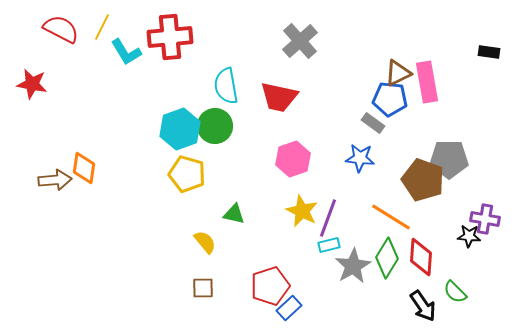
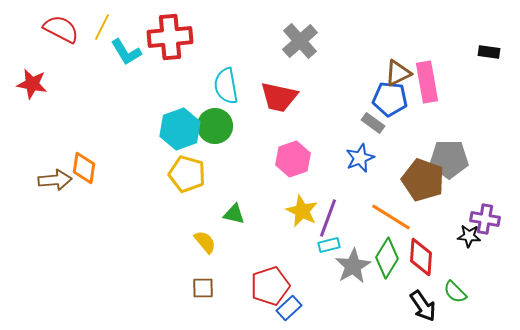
blue star: rotated 28 degrees counterclockwise
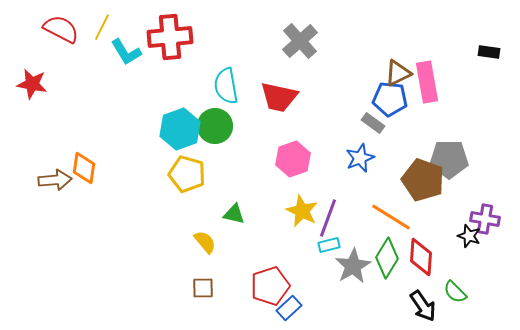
black star: rotated 15 degrees clockwise
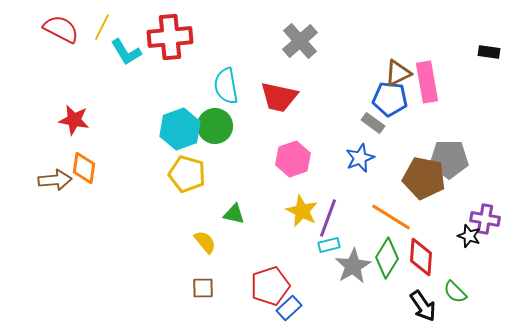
red star: moved 42 px right, 36 px down
brown pentagon: moved 1 px right, 2 px up; rotated 9 degrees counterclockwise
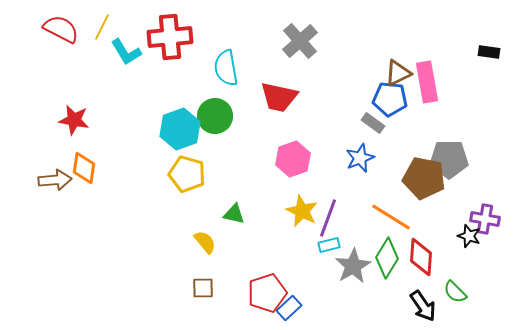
cyan semicircle: moved 18 px up
green circle: moved 10 px up
red pentagon: moved 3 px left, 7 px down
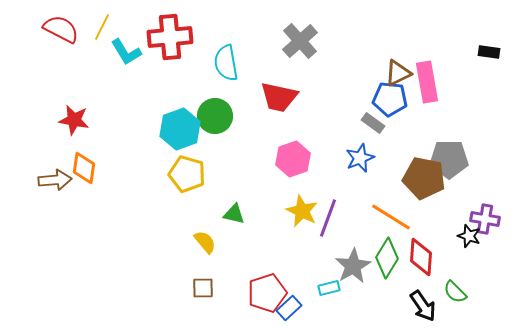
cyan semicircle: moved 5 px up
cyan rectangle: moved 43 px down
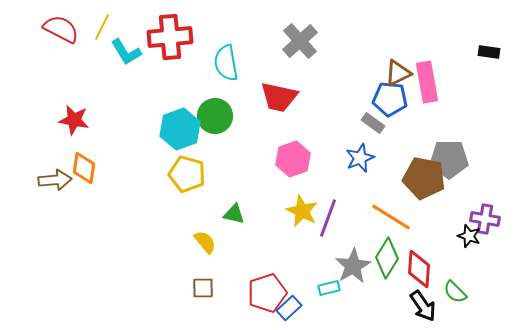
red diamond: moved 2 px left, 12 px down
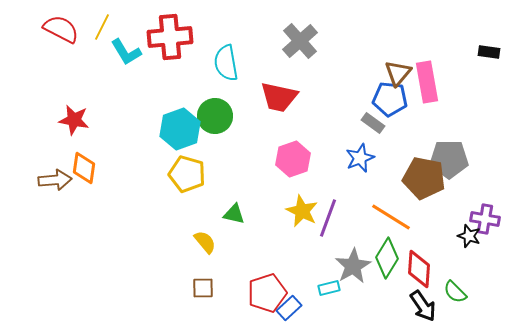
brown triangle: rotated 24 degrees counterclockwise
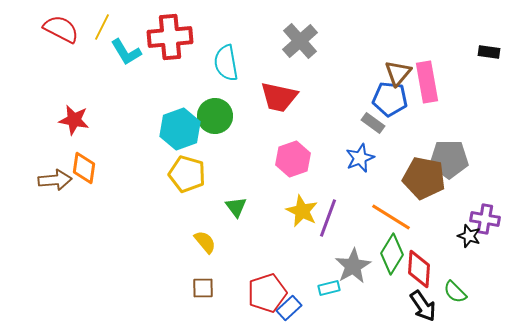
green triangle: moved 2 px right, 7 px up; rotated 40 degrees clockwise
green diamond: moved 5 px right, 4 px up
